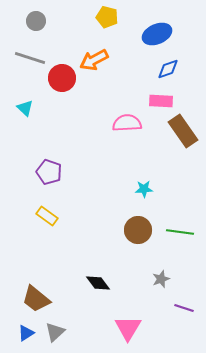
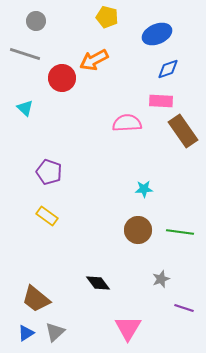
gray line: moved 5 px left, 4 px up
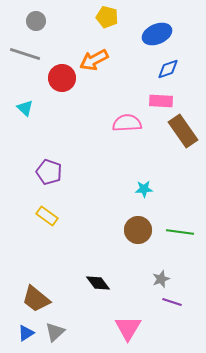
purple line: moved 12 px left, 6 px up
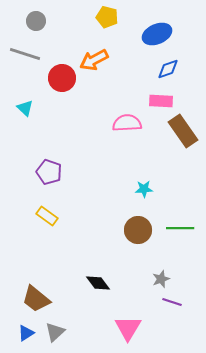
green line: moved 4 px up; rotated 8 degrees counterclockwise
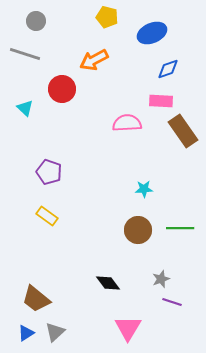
blue ellipse: moved 5 px left, 1 px up
red circle: moved 11 px down
black diamond: moved 10 px right
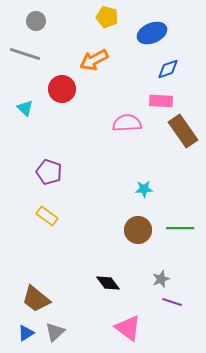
pink triangle: rotated 24 degrees counterclockwise
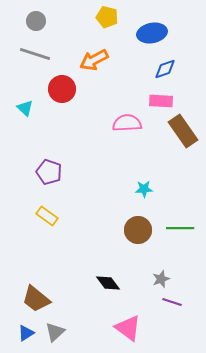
blue ellipse: rotated 12 degrees clockwise
gray line: moved 10 px right
blue diamond: moved 3 px left
